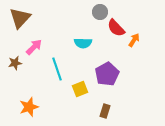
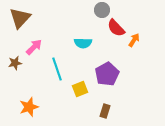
gray circle: moved 2 px right, 2 px up
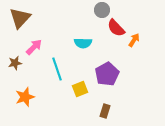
orange star: moved 4 px left, 10 px up
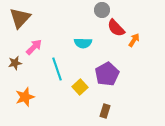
yellow square: moved 2 px up; rotated 21 degrees counterclockwise
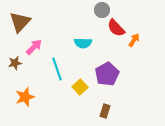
brown triangle: moved 4 px down
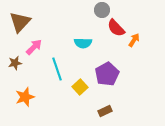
brown rectangle: rotated 48 degrees clockwise
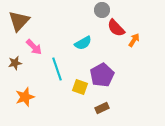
brown triangle: moved 1 px left, 1 px up
cyan semicircle: rotated 30 degrees counterclockwise
pink arrow: rotated 90 degrees clockwise
purple pentagon: moved 5 px left, 1 px down
yellow square: rotated 28 degrees counterclockwise
brown rectangle: moved 3 px left, 3 px up
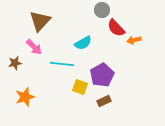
brown triangle: moved 21 px right
orange arrow: rotated 136 degrees counterclockwise
cyan line: moved 5 px right, 5 px up; rotated 65 degrees counterclockwise
brown rectangle: moved 2 px right, 7 px up
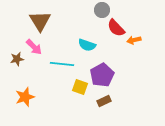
brown triangle: rotated 15 degrees counterclockwise
cyan semicircle: moved 4 px right, 2 px down; rotated 48 degrees clockwise
brown star: moved 2 px right, 4 px up
